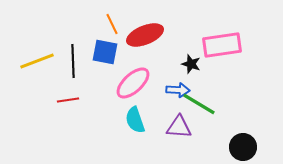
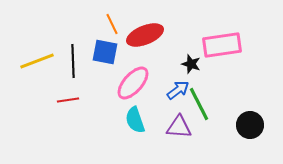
pink ellipse: rotated 6 degrees counterclockwise
blue arrow: rotated 40 degrees counterclockwise
green line: rotated 32 degrees clockwise
black circle: moved 7 px right, 22 px up
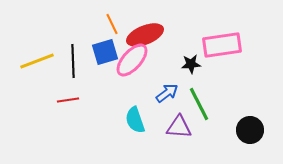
blue square: rotated 28 degrees counterclockwise
black star: rotated 24 degrees counterclockwise
pink ellipse: moved 1 px left, 23 px up
blue arrow: moved 11 px left, 3 px down
black circle: moved 5 px down
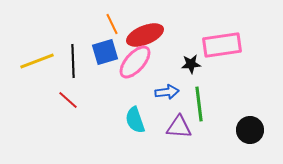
pink ellipse: moved 3 px right, 2 px down
blue arrow: moved 1 px up; rotated 30 degrees clockwise
red line: rotated 50 degrees clockwise
green line: rotated 20 degrees clockwise
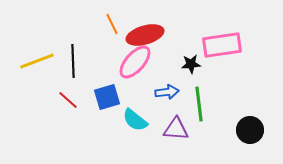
red ellipse: rotated 6 degrees clockwise
blue square: moved 2 px right, 45 px down
cyan semicircle: rotated 32 degrees counterclockwise
purple triangle: moved 3 px left, 2 px down
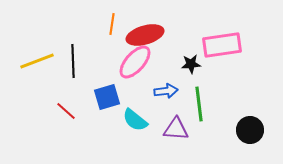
orange line: rotated 35 degrees clockwise
blue arrow: moved 1 px left, 1 px up
red line: moved 2 px left, 11 px down
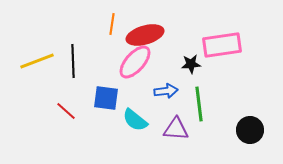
blue square: moved 1 px left, 1 px down; rotated 24 degrees clockwise
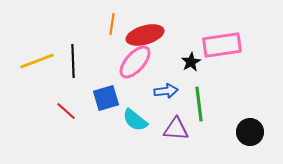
black star: moved 2 px up; rotated 24 degrees counterclockwise
blue square: rotated 24 degrees counterclockwise
black circle: moved 2 px down
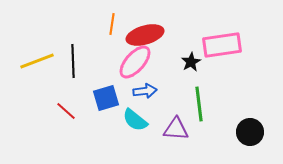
blue arrow: moved 21 px left
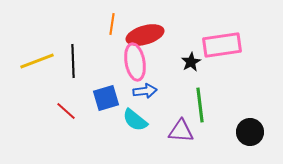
pink ellipse: rotated 51 degrees counterclockwise
green line: moved 1 px right, 1 px down
purple triangle: moved 5 px right, 2 px down
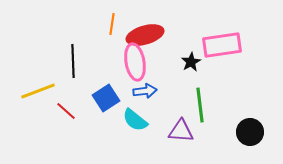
yellow line: moved 1 px right, 30 px down
blue square: rotated 16 degrees counterclockwise
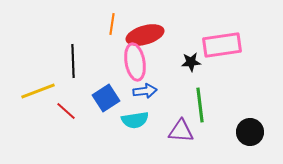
black star: rotated 24 degrees clockwise
cyan semicircle: rotated 48 degrees counterclockwise
